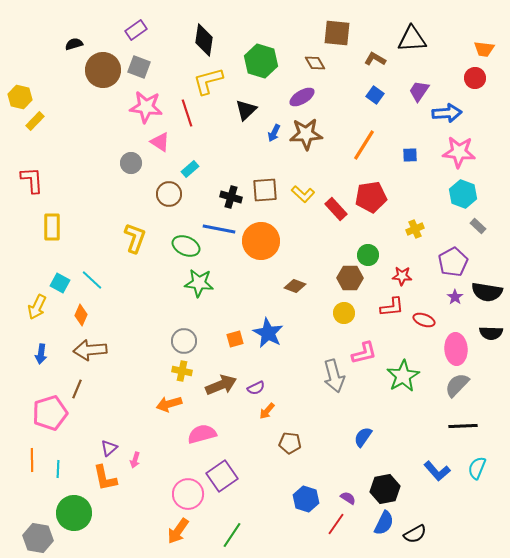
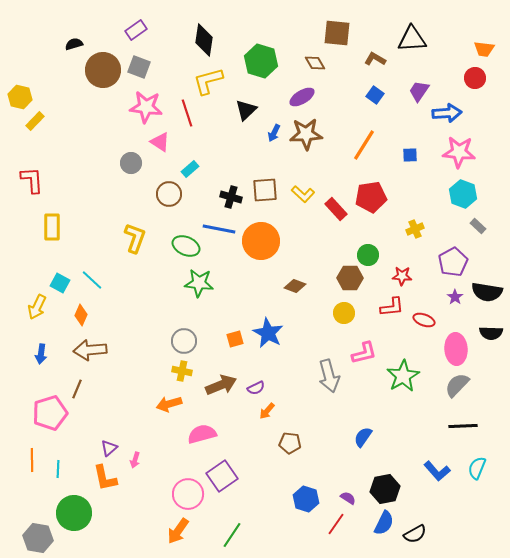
gray arrow at (334, 376): moved 5 px left
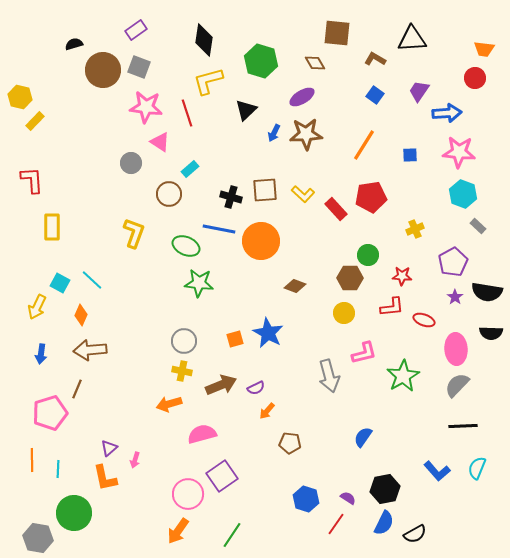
yellow L-shape at (135, 238): moved 1 px left, 5 px up
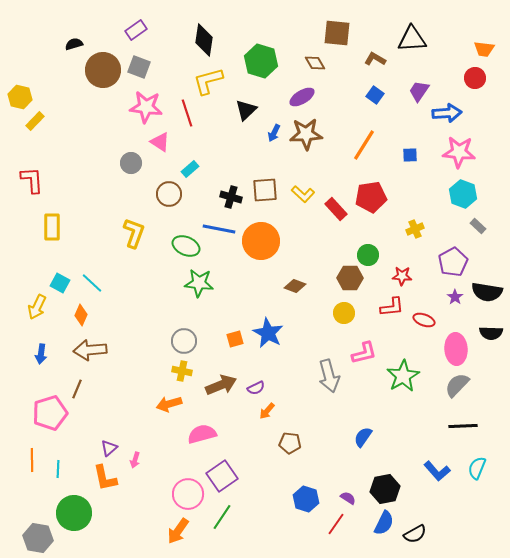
cyan line at (92, 280): moved 3 px down
green line at (232, 535): moved 10 px left, 18 px up
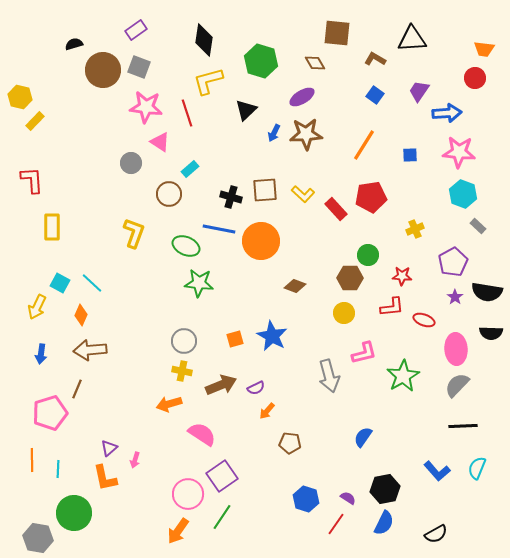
blue star at (268, 333): moved 4 px right, 3 px down
pink semicircle at (202, 434): rotated 48 degrees clockwise
black semicircle at (415, 534): moved 21 px right
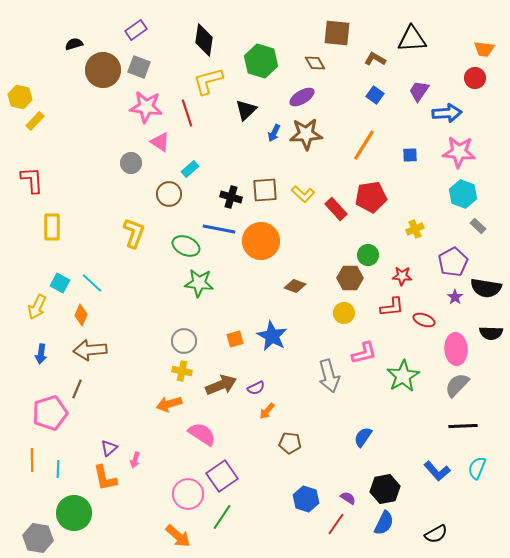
black semicircle at (487, 292): moved 1 px left, 4 px up
orange arrow at (178, 531): moved 5 px down; rotated 84 degrees counterclockwise
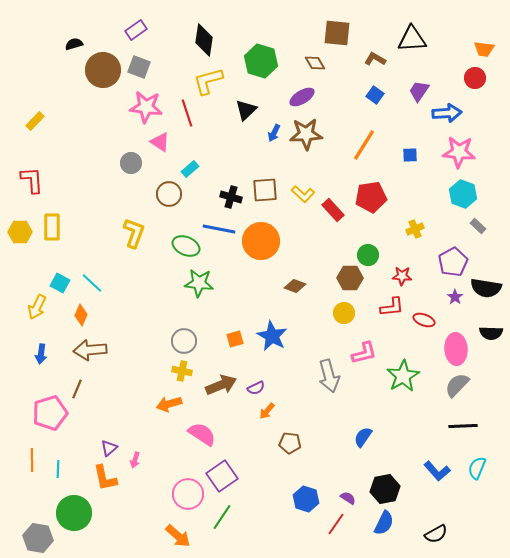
yellow hexagon at (20, 97): moved 135 px down; rotated 15 degrees counterclockwise
red rectangle at (336, 209): moved 3 px left, 1 px down
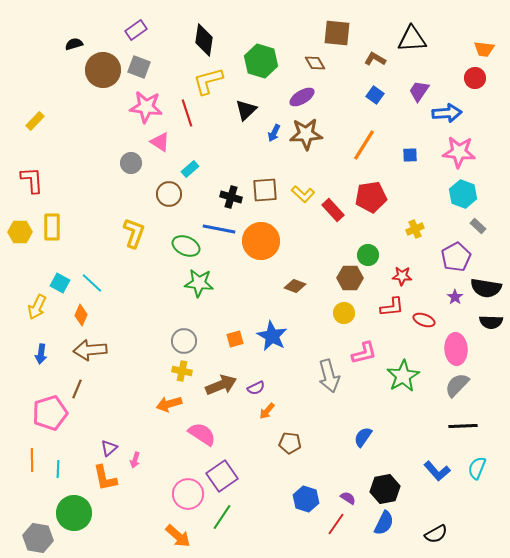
purple pentagon at (453, 262): moved 3 px right, 5 px up
black semicircle at (491, 333): moved 11 px up
